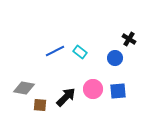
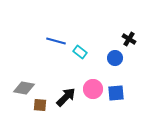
blue line: moved 1 px right, 10 px up; rotated 42 degrees clockwise
blue square: moved 2 px left, 2 px down
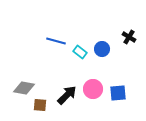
black cross: moved 2 px up
blue circle: moved 13 px left, 9 px up
blue square: moved 2 px right
black arrow: moved 1 px right, 2 px up
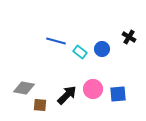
blue square: moved 1 px down
